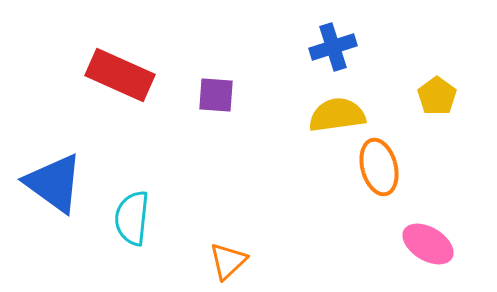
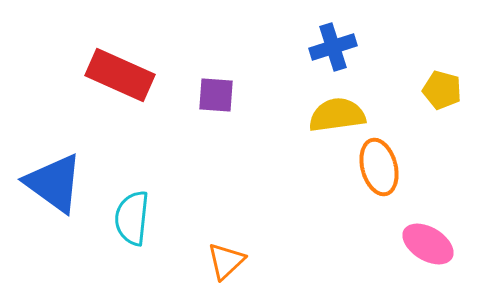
yellow pentagon: moved 5 px right, 6 px up; rotated 21 degrees counterclockwise
orange triangle: moved 2 px left
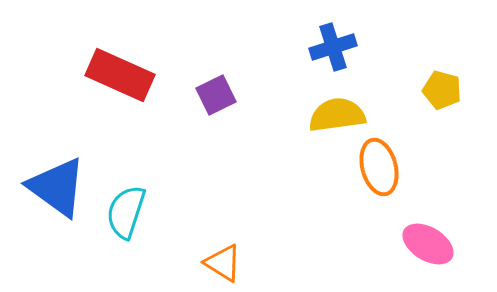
purple square: rotated 30 degrees counterclockwise
blue triangle: moved 3 px right, 4 px down
cyan semicircle: moved 6 px left, 6 px up; rotated 12 degrees clockwise
orange triangle: moved 3 px left, 2 px down; rotated 45 degrees counterclockwise
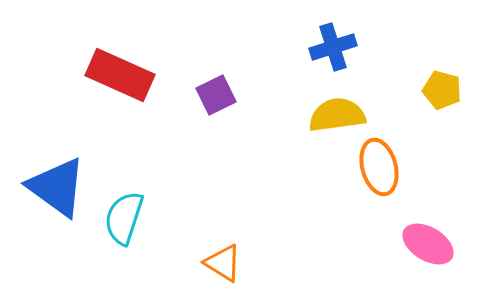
cyan semicircle: moved 2 px left, 6 px down
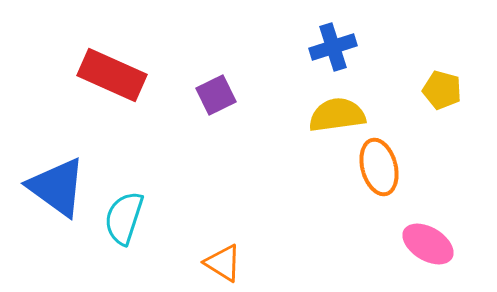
red rectangle: moved 8 px left
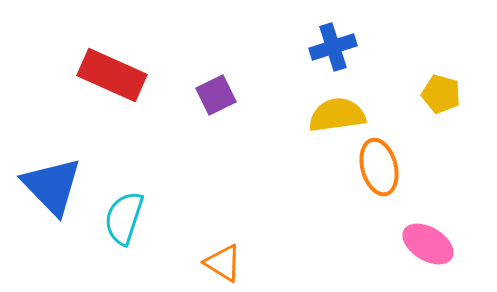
yellow pentagon: moved 1 px left, 4 px down
blue triangle: moved 5 px left, 1 px up; rotated 10 degrees clockwise
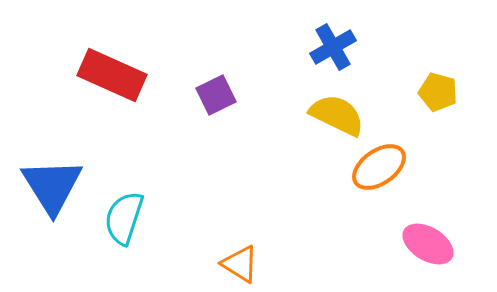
blue cross: rotated 12 degrees counterclockwise
yellow pentagon: moved 3 px left, 2 px up
yellow semicircle: rotated 34 degrees clockwise
orange ellipse: rotated 70 degrees clockwise
blue triangle: rotated 12 degrees clockwise
orange triangle: moved 17 px right, 1 px down
